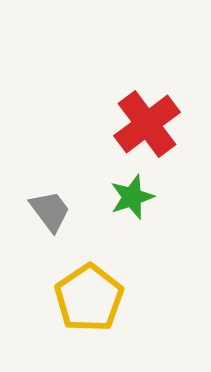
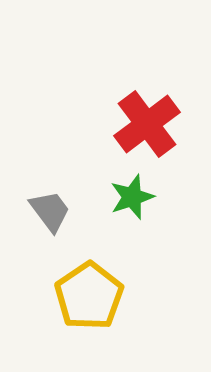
yellow pentagon: moved 2 px up
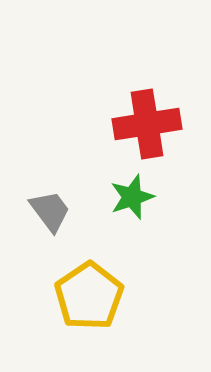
red cross: rotated 28 degrees clockwise
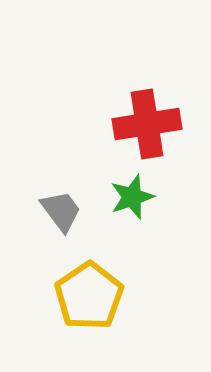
gray trapezoid: moved 11 px right
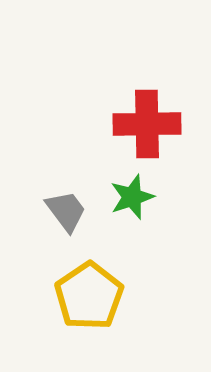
red cross: rotated 8 degrees clockwise
gray trapezoid: moved 5 px right
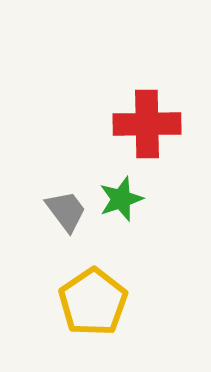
green star: moved 11 px left, 2 px down
yellow pentagon: moved 4 px right, 6 px down
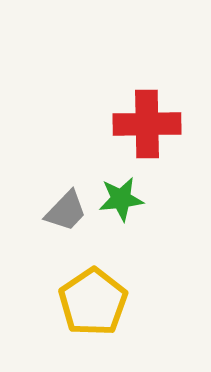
green star: rotated 12 degrees clockwise
gray trapezoid: rotated 81 degrees clockwise
